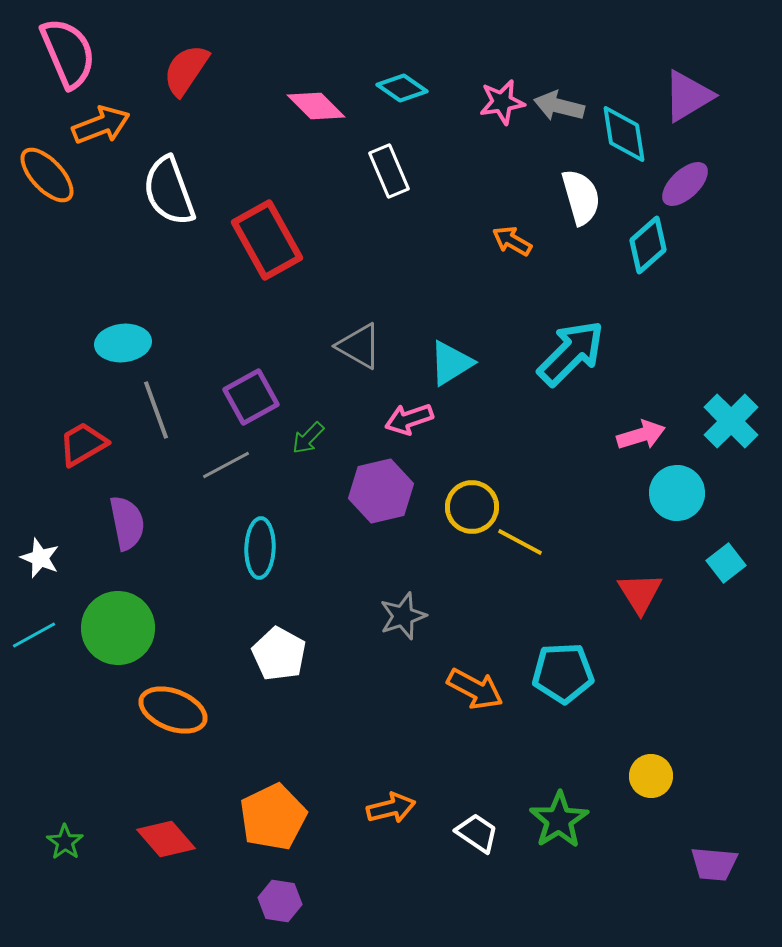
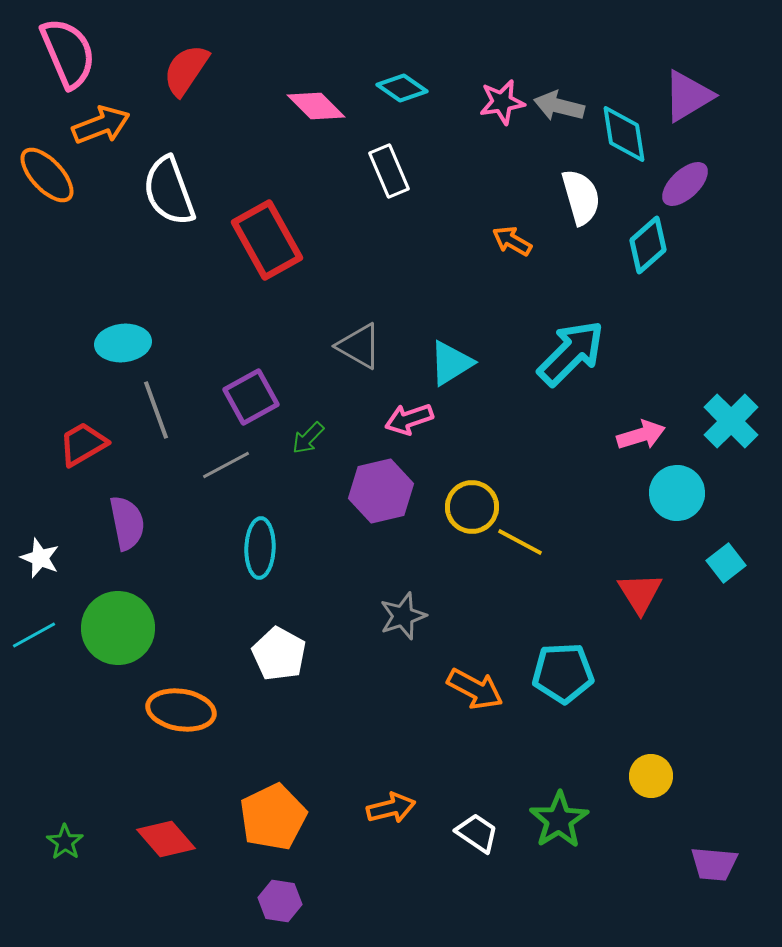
orange ellipse at (173, 710): moved 8 px right; rotated 12 degrees counterclockwise
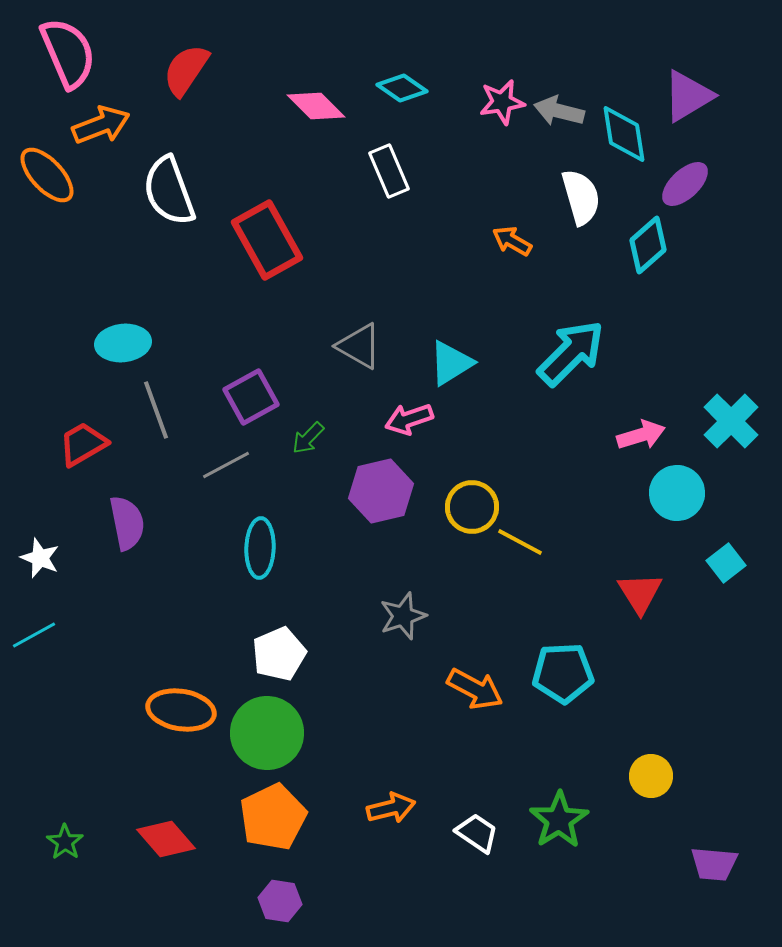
gray arrow at (559, 106): moved 5 px down
green circle at (118, 628): moved 149 px right, 105 px down
white pentagon at (279, 654): rotated 20 degrees clockwise
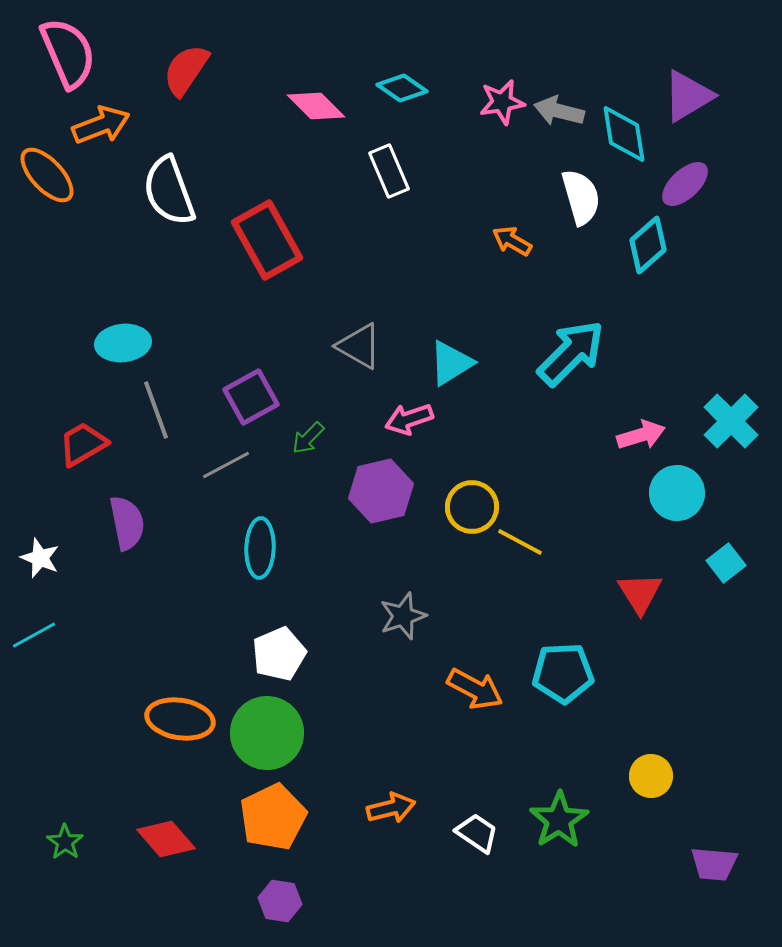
orange ellipse at (181, 710): moved 1 px left, 9 px down
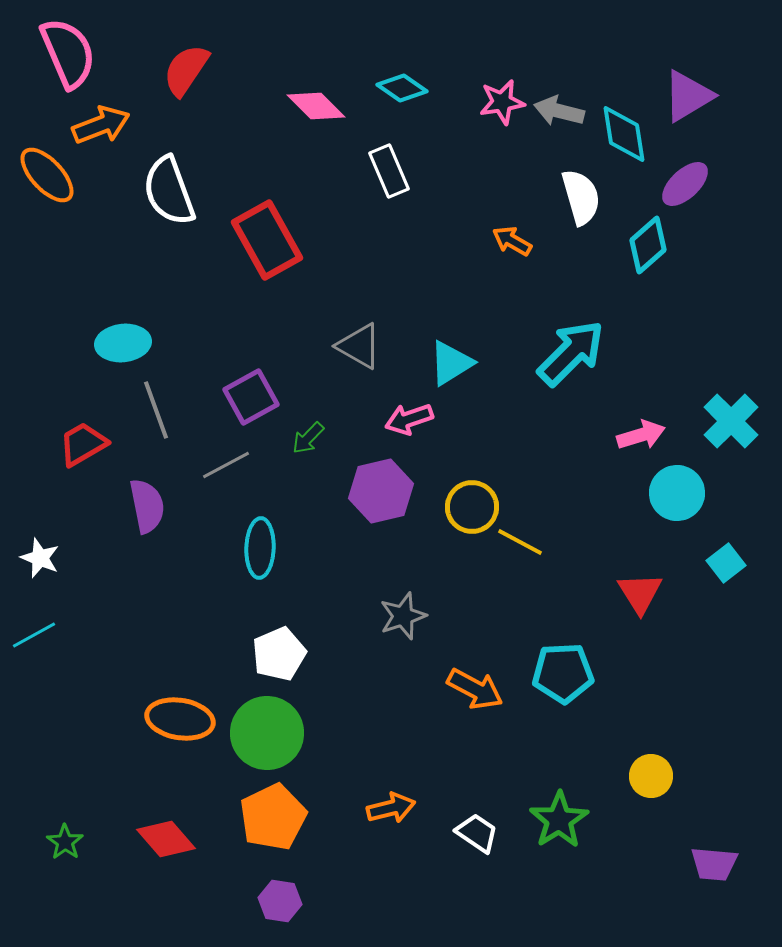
purple semicircle at (127, 523): moved 20 px right, 17 px up
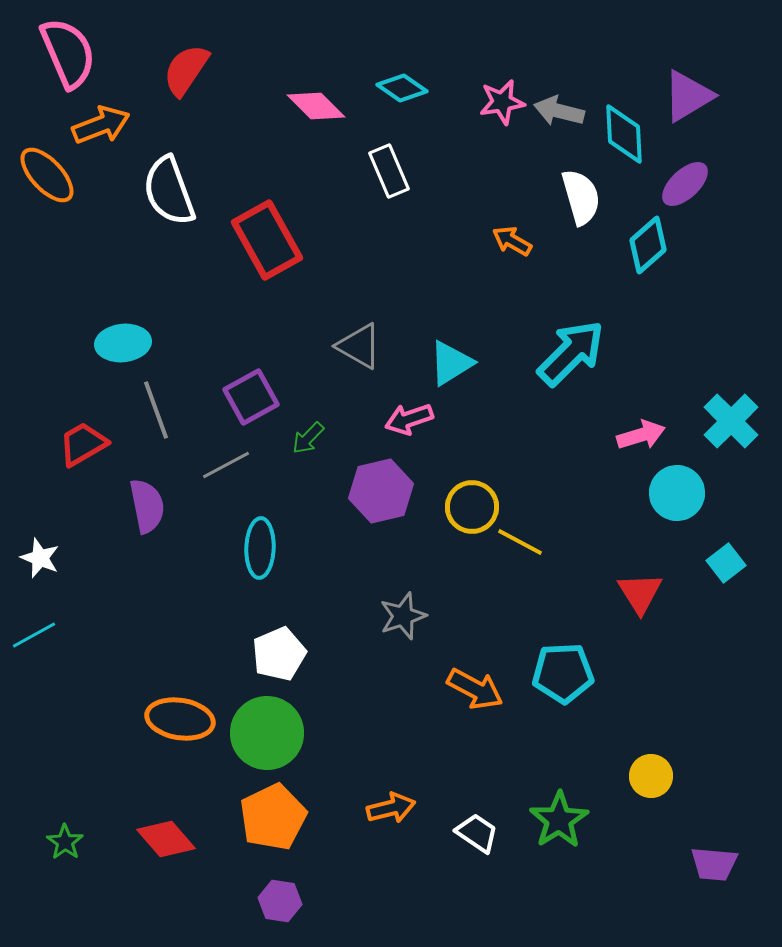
cyan diamond at (624, 134): rotated 6 degrees clockwise
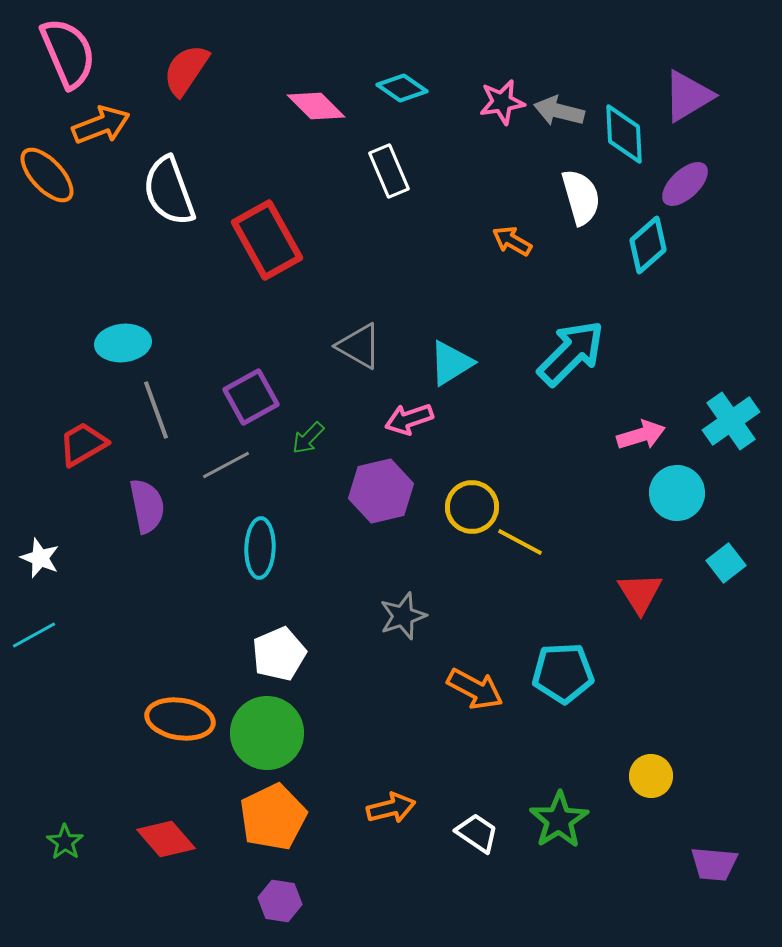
cyan cross at (731, 421): rotated 10 degrees clockwise
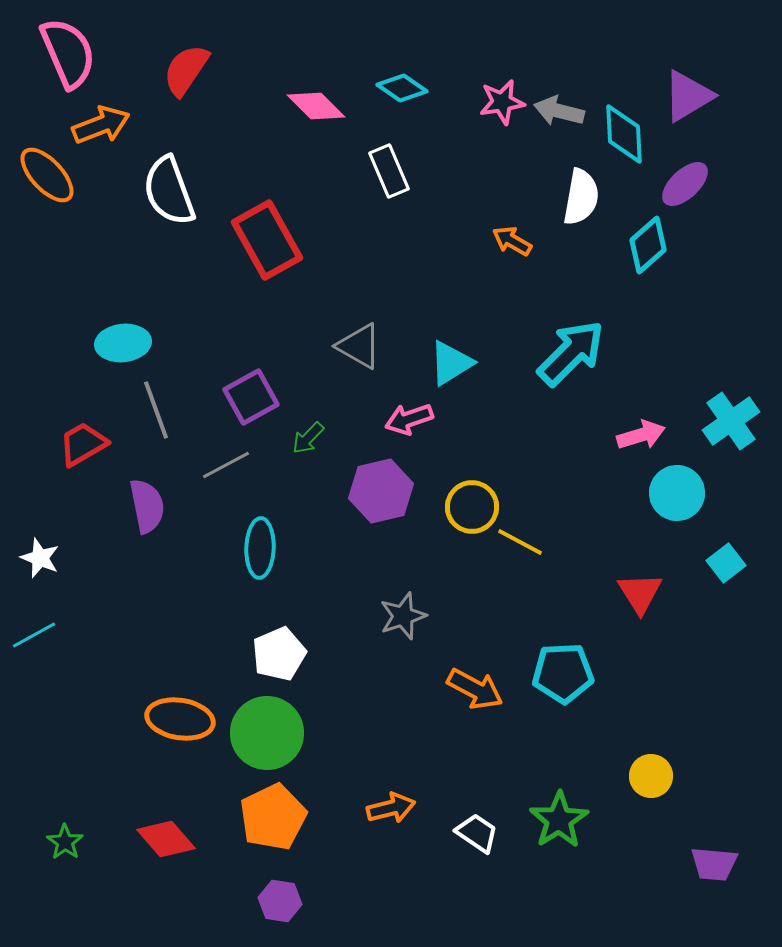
white semicircle at (581, 197): rotated 26 degrees clockwise
